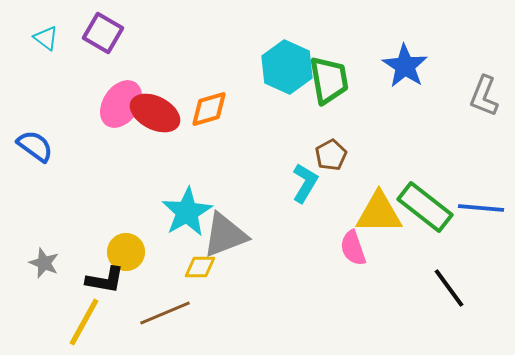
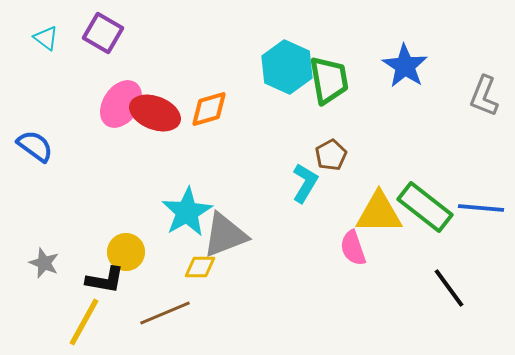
red ellipse: rotated 6 degrees counterclockwise
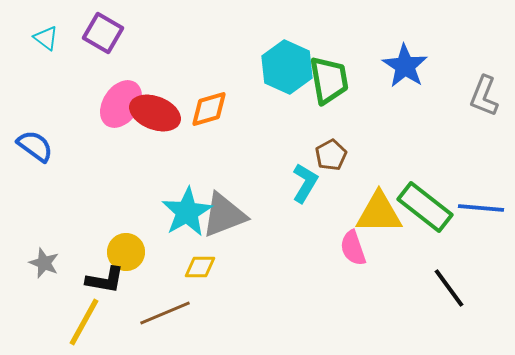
gray triangle: moved 1 px left, 20 px up
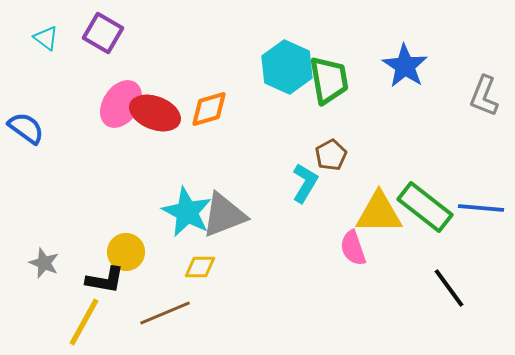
blue semicircle: moved 9 px left, 18 px up
cyan star: rotated 15 degrees counterclockwise
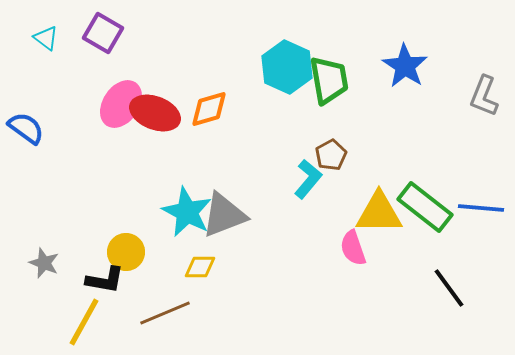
cyan L-shape: moved 3 px right, 4 px up; rotated 9 degrees clockwise
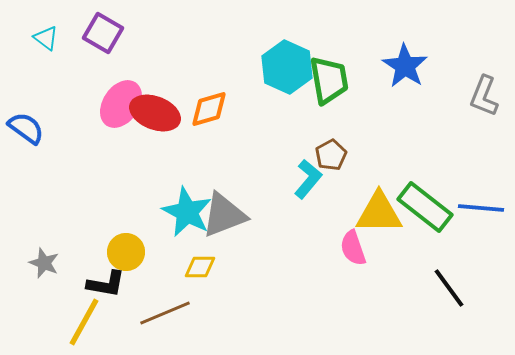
black L-shape: moved 1 px right, 4 px down
